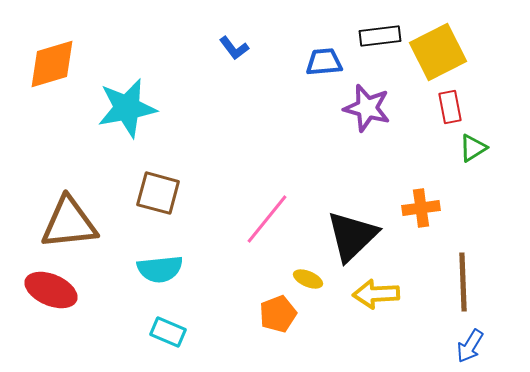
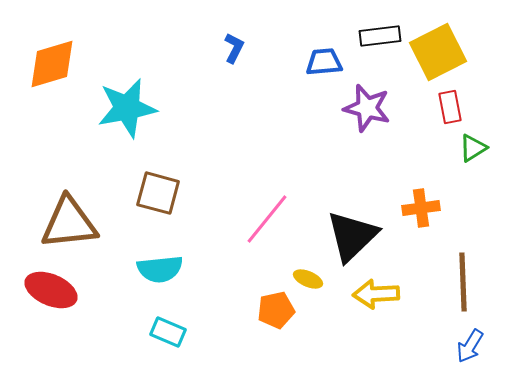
blue L-shape: rotated 116 degrees counterclockwise
orange pentagon: moved 2 px left, 4 px up; rotated 9 degrees clockwise
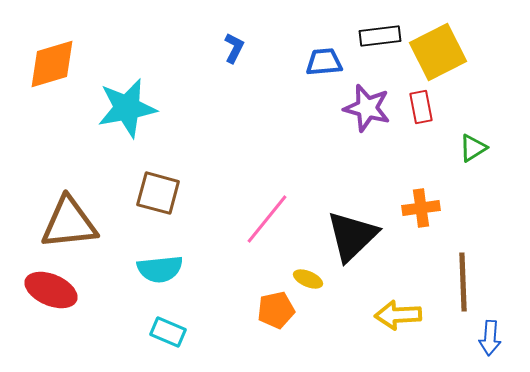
red rectangle: moved 29 px left
yellow arrow: moved 22 px right, 21 px down
blue arrow: moved 20 px right, 8 px up; rotated 28 degrees counterclockwise
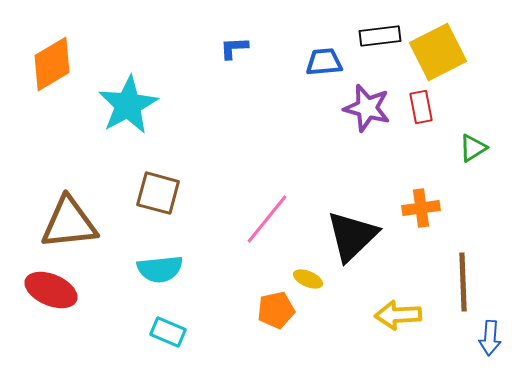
blue L-shape: rotated 120 degrees counterclockwise
orange diamond: rotated 14 degrees counterclockwise
cyan star: moved 1 px right, 3 px up; rotated 18 degrees counterclockwise
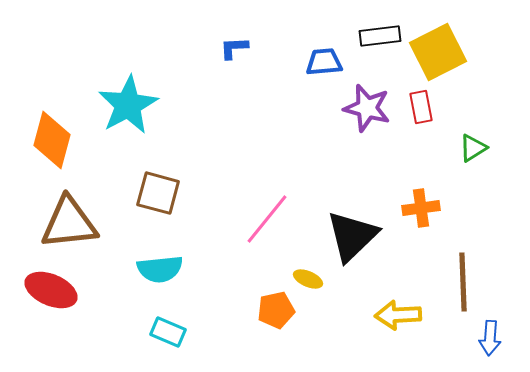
orange diamond: moved 76 px down; rotated 44 degrees counterclockwise
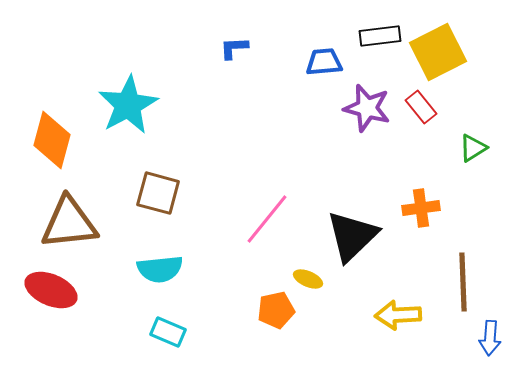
red rectangle: rotated 28 degrees counterclockwise
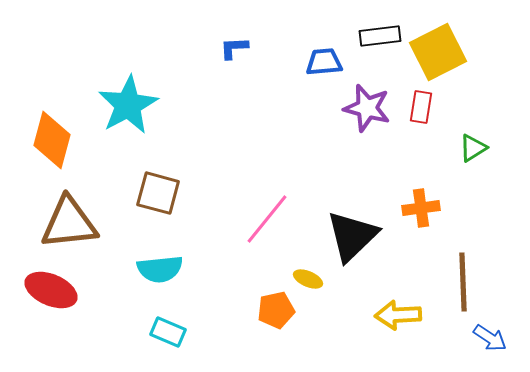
red rectangle: rotated 48 degrees clockwise
blue arrow: rotated 60 degrees counterclockwise
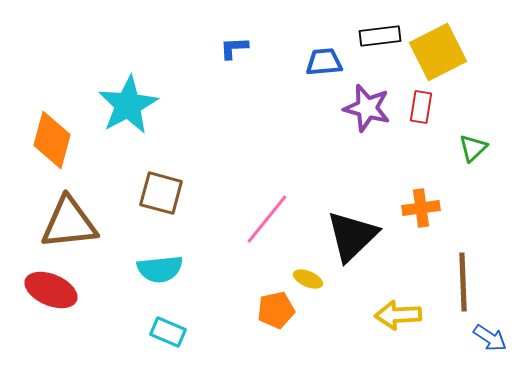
green triangle: rotated 12 degrees counterclockwise
brown square: moved 3 px right
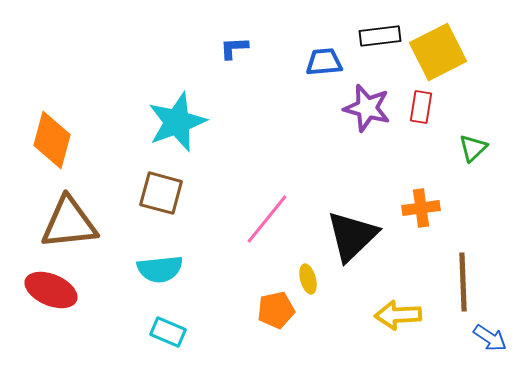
cyan star: moved 49 px right, 17 px down; rotated 8 degrees clockwise
yellow ellipse: rotated 52 degrees clockwise
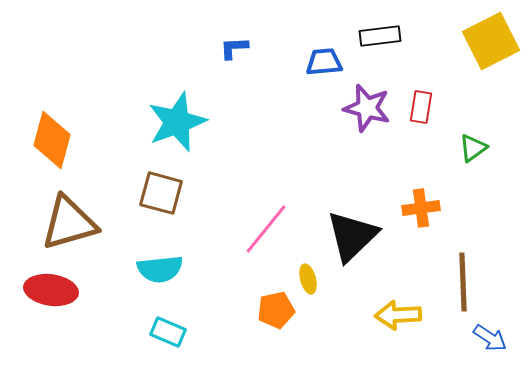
yellow square: moved 53 px right, 11 px up
green triangle: rotated 8 degrees clockwise
pink line: moved 1 px left, 10 px down
brown triangle: rotated 10 degrees counterclockwise
red ellipse: rotated 15 degrees counterclockwise
